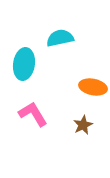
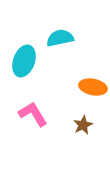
cyan ellipse: moved 3 px up; rotated 12 degrees clockwise
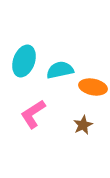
cyan semicircle: moved 32 px down
pink L-shape: rotated 92 degrees counterclockwise
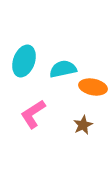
cyan semicircle: moved 3 px right, 1 px up
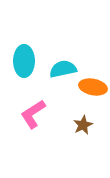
cyan ellipse: rotated 20 degrees counterclockwise
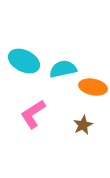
cyan ellipse: rotated 64 degrees counterclockwise
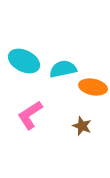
pink L-shape: moved 3 px left, 1 px down
brown star: moved 1 px left, 1 px down; rotated 24 degrees counterclockwise
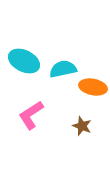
pink L-shape: moved 1 px right
